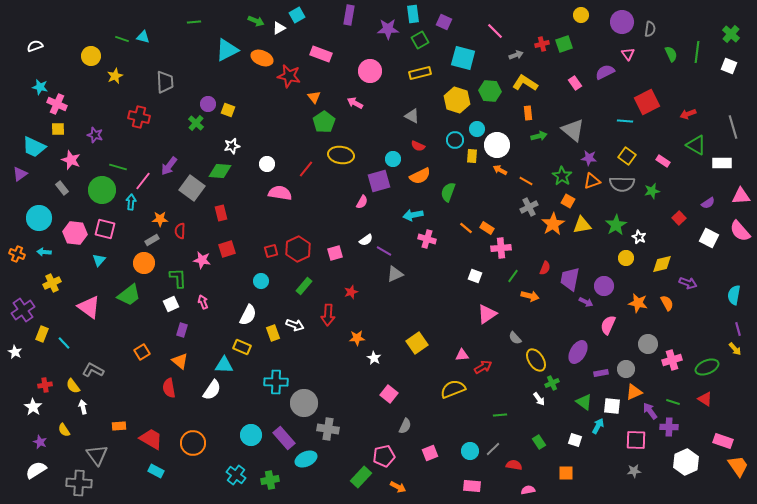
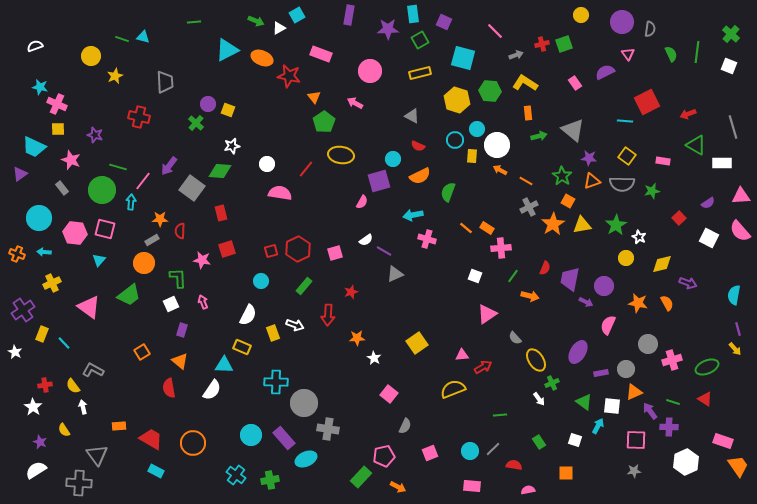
pink rectangle at (663, 161): rotated 24 degrees counterclockwise
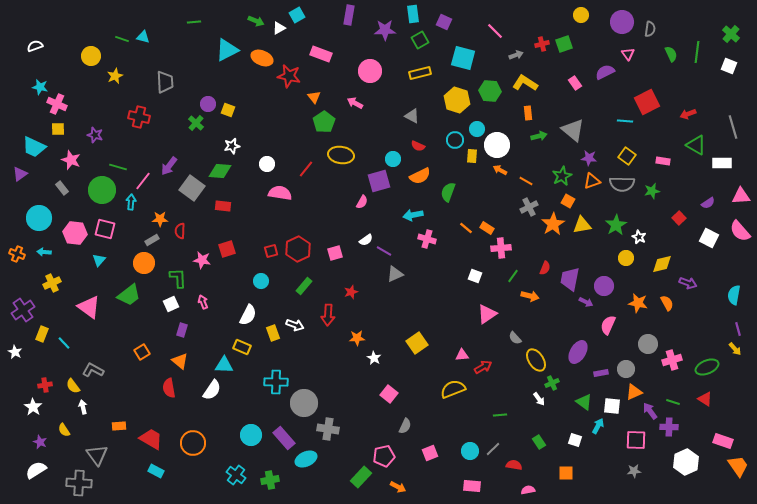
purple star at (388, 29): moved 3 px left, 1 px down
green star at (562, 176): rotated 12 degrees clockwise
red rectangle at (221, 213): moved 2 px right, 7 px up; rotated 70 degrees counterclockwise
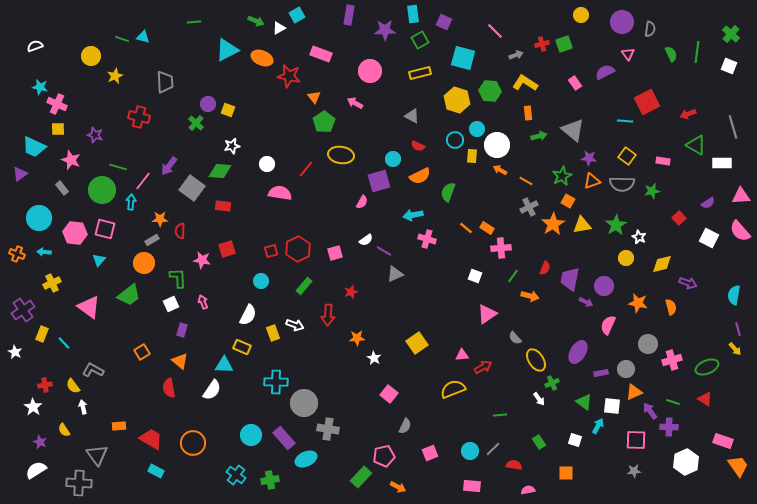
orange semicircle at (667, 303): moved 4 px right, 4 px down; rotated 14 degrees clockwise
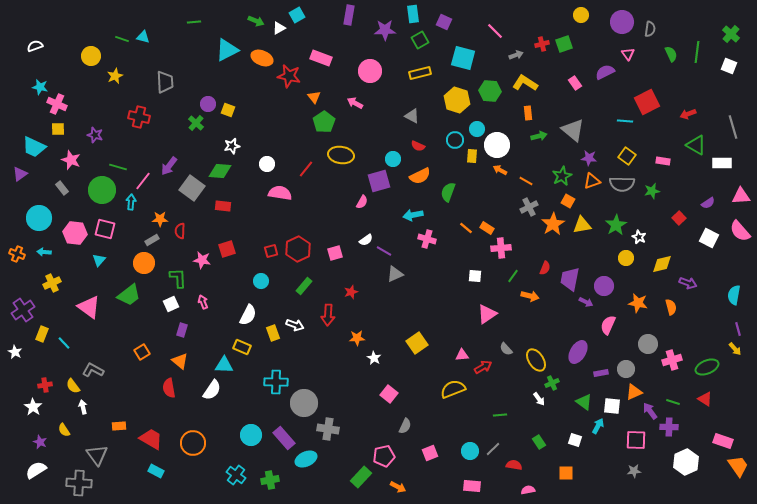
pink rectangle at (321, 54): moved 4 px down
white square at (475, 276): rotated 16 degrees counterclockwise
gray semicircle at (515, 338): moved 9 px left, 11 px down
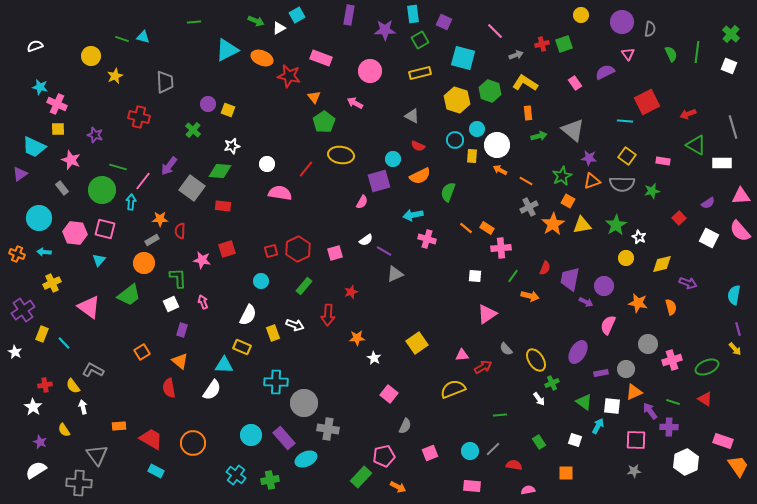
green hexagon at (490, 91): rotated 15 degrees clockwise
green cross at (196, 123): moved 3 px left, 7 px down
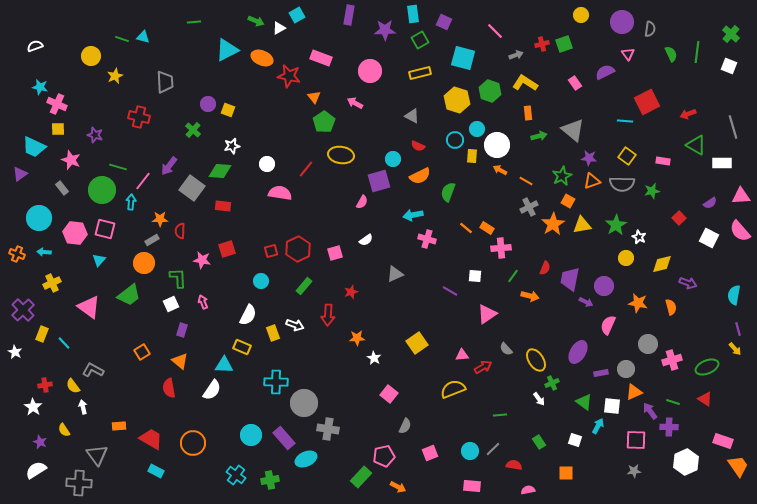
purple semicircle at (708, 203): moved 2 px right
purple line at (384, 251): moved 66 px right, 40 px down
purple cross at (23, 310): rotated 10 degrees counterclockwise
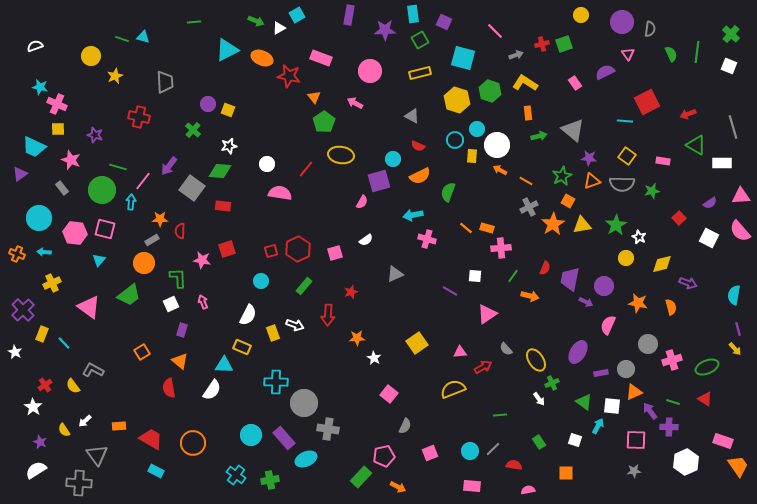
white star at (232, 146): moved 3 px left
orange rectangle at (487, 228): rotated 16 degrees counterclockwise
pink triangle at (462, 355): moved 2 px left, 3 px up
red cross at (45, 385): rotated 24 degrees counterclockwise
white arrow at (83, 407): moved 2 px right, 14 px down; rotated 120 degrees counterclockwise
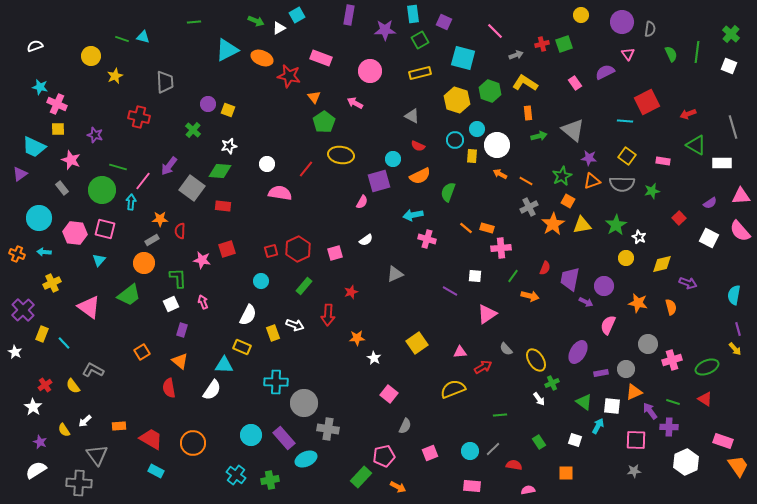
orange arrow at (500, 170): moved 4 px down
